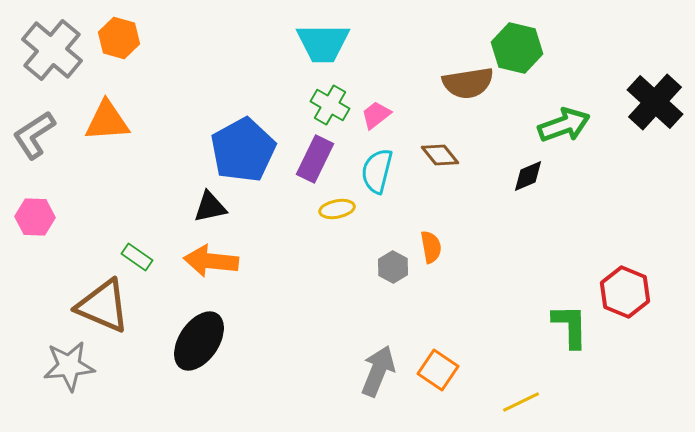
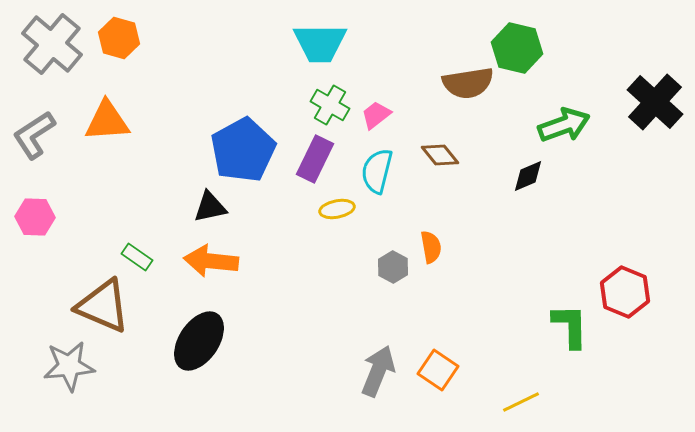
cyan trapezoid: moved 3 px left
gray cross: moved 6 px up
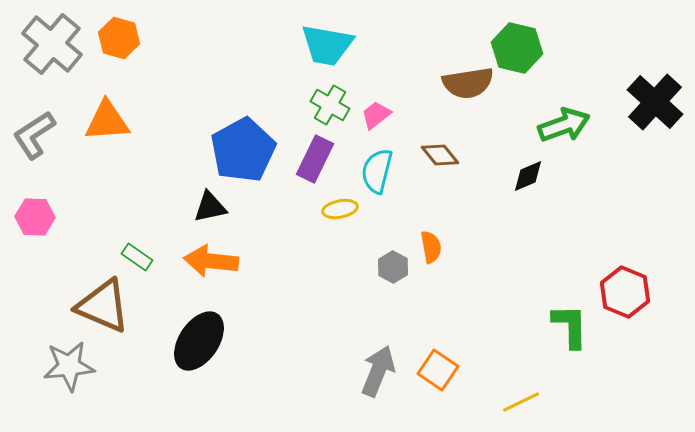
cyan trapezoid: moved 7 px right, 2 px down; rotated 10 degrees clockwise
yellow ellipse: moved 3 px right
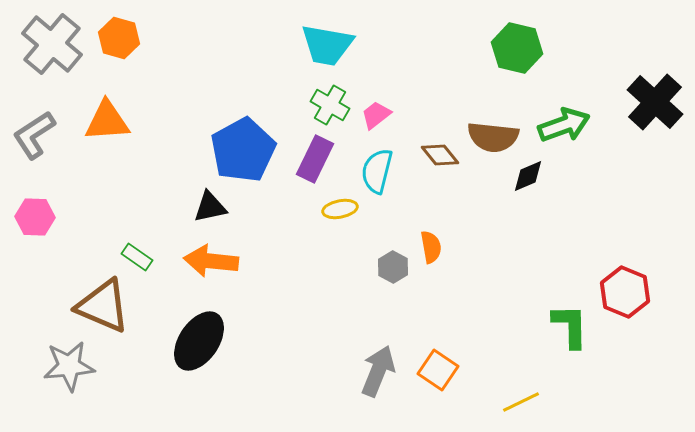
brown semicircle: moved 25 px right, 54 px down; rotated 15 degrees clockwise
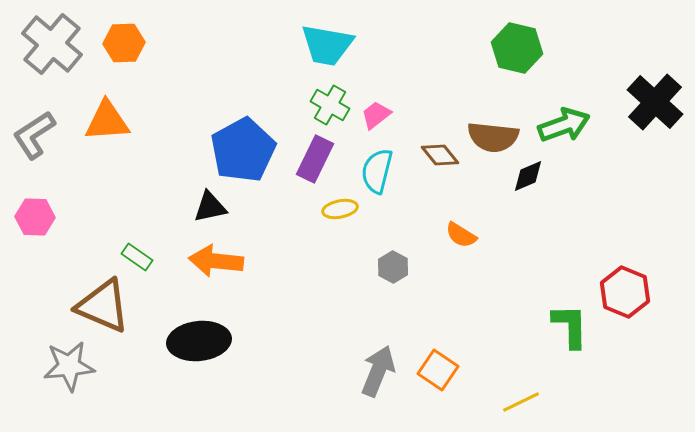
orange hexagon: moved 5 px right, 5 px down; rotated 18 degrees counterclockwise
orange semicircle: moved 30 px right, 12 px up; rotated 132 degrees clockwise
orange arrow: moved 5 px right
black ellipse: rotated 50 degrees clockwise
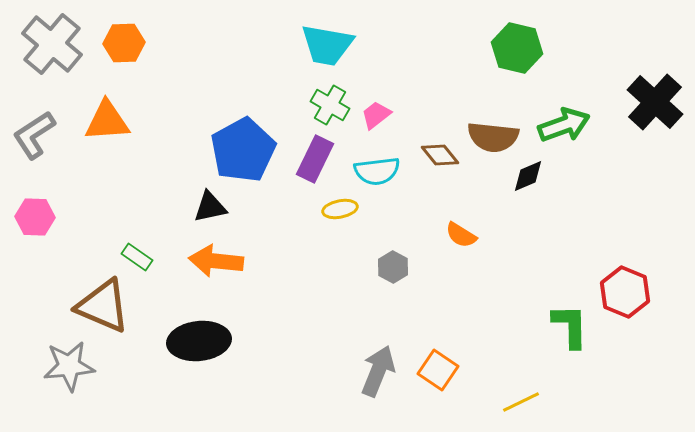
cyan semicircle: rotated 111 degrees counterclockwise
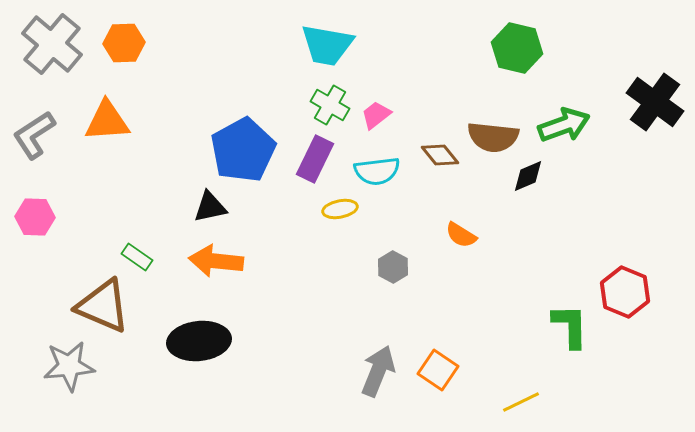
black cross: rotated 6 degrees counterclockwise
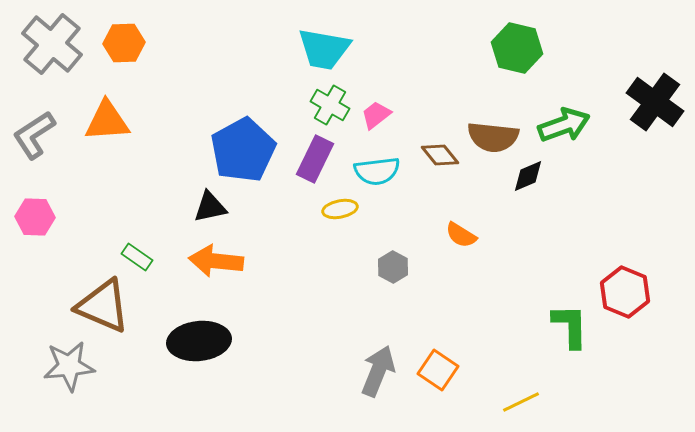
cyan trapezoid: moved 3 px left, 4 px down
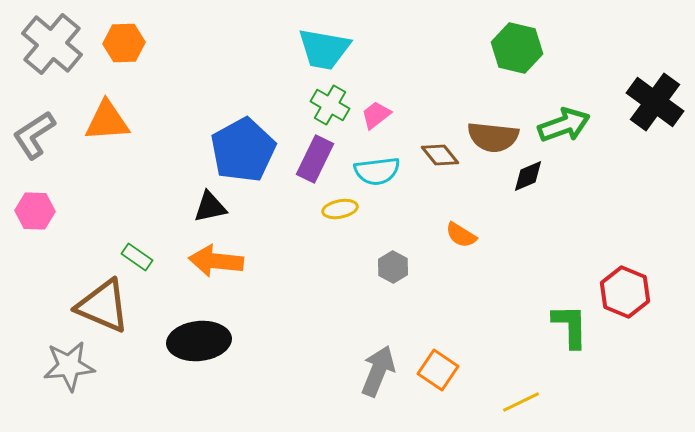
pink hexagon: moved 6 px up
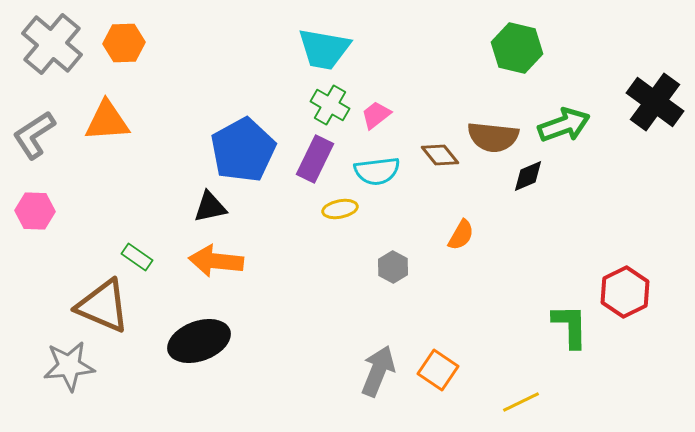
orange semicircle: rotated 92 degrees counterclockwise
red hexagon: rotated 12 degrees clockwise
black ellipse: rotated 14 degrees counterclockwise
